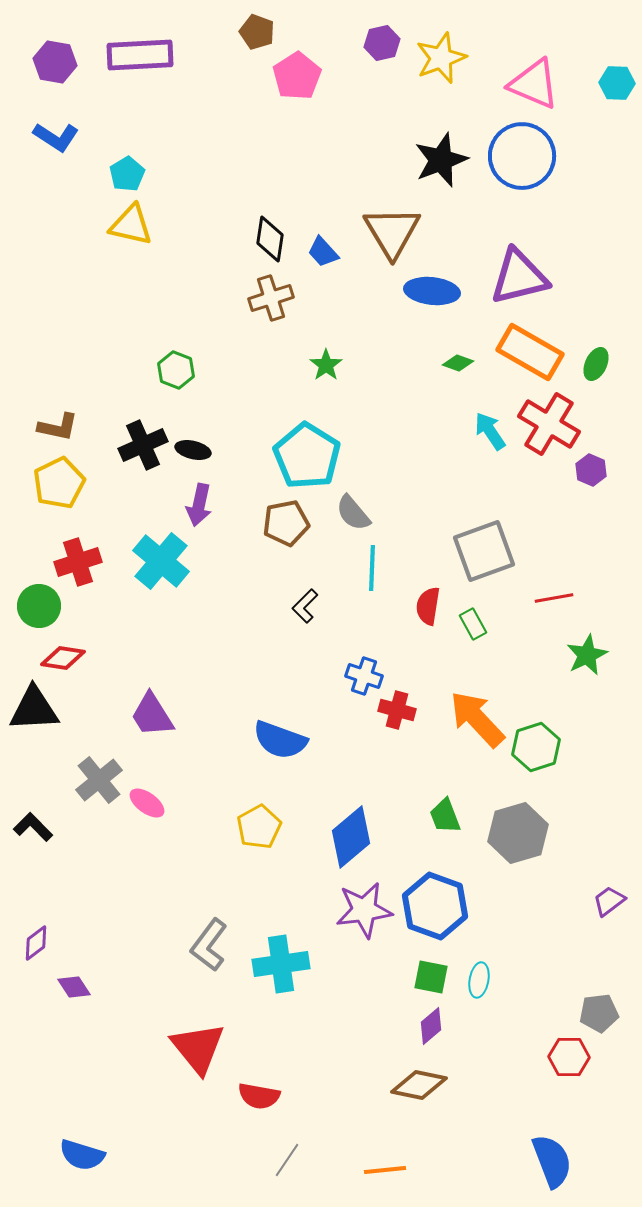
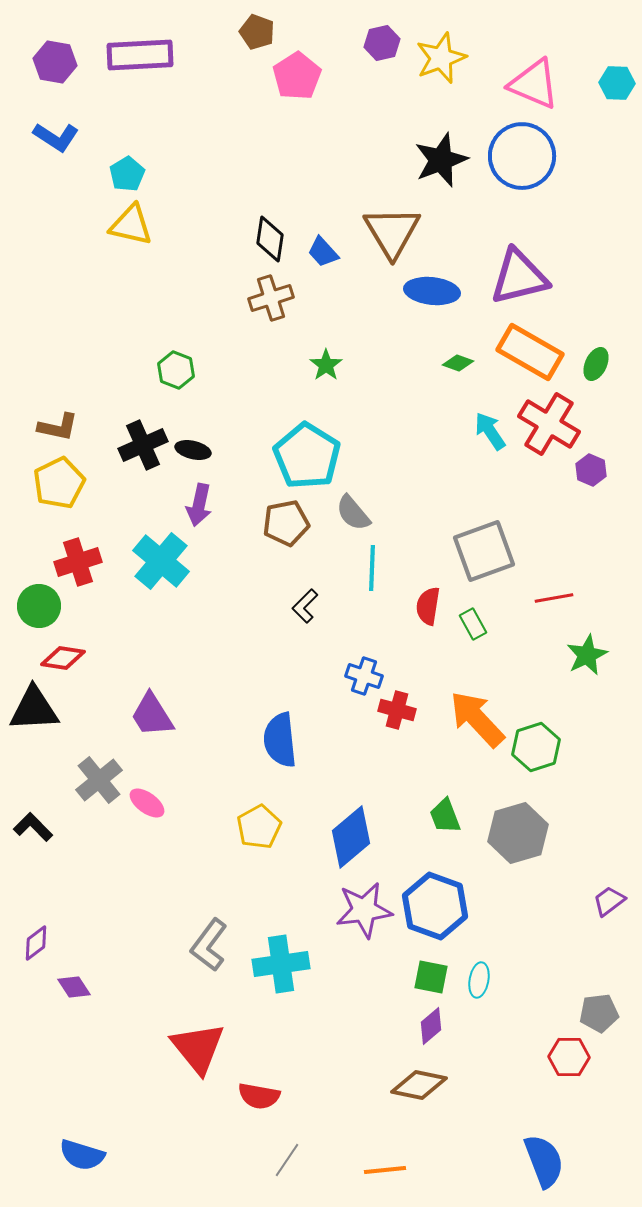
blue semicircle at (280, 740): rotated 64 degrees clockwise
blue semicircle at (552, 1161): moved 8 px left
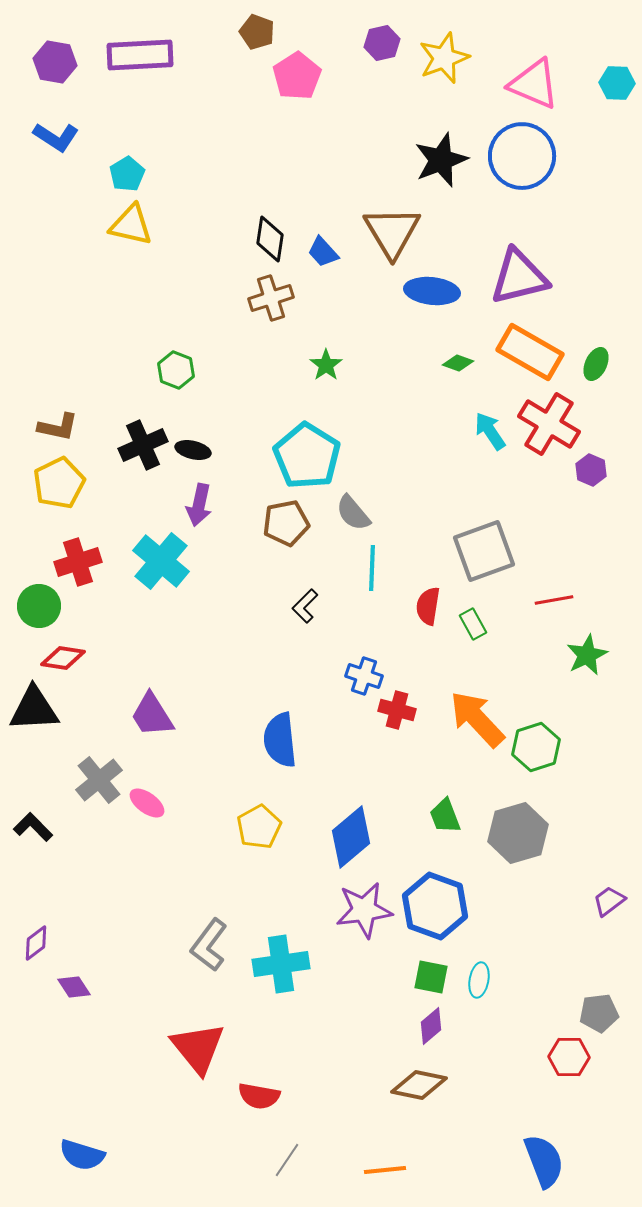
yellow star at (441, 58): moved 3 px right
red line at (554, 598): moved 2 px down
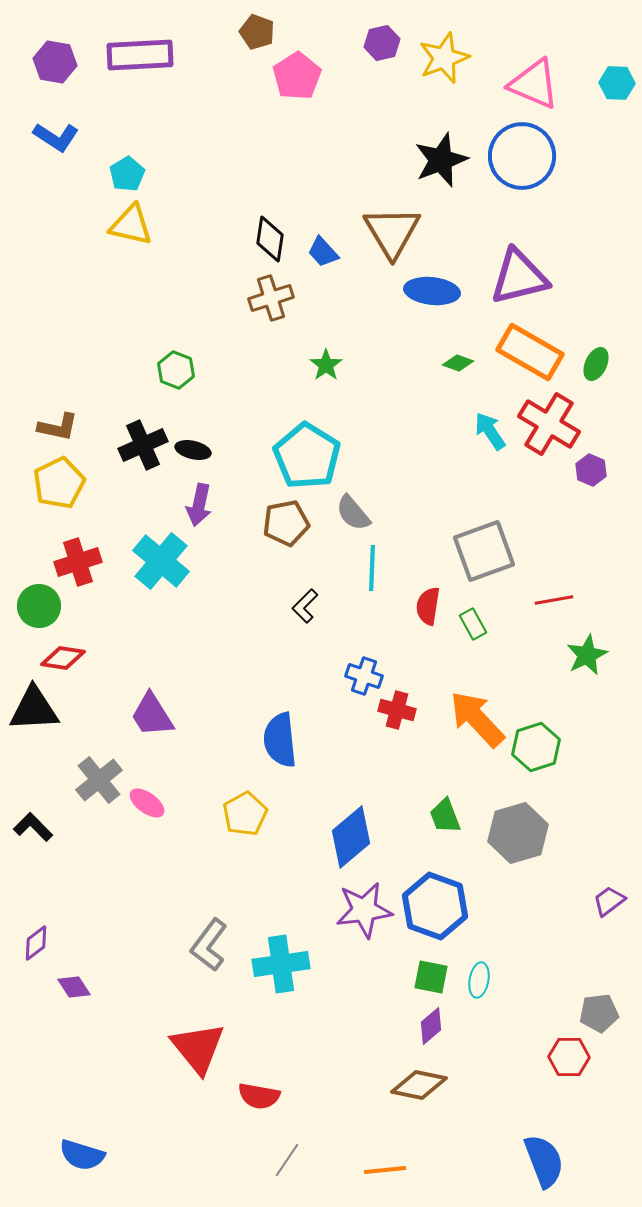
yellow pentagon at (259, 827): moved 14 px left, 13 px up
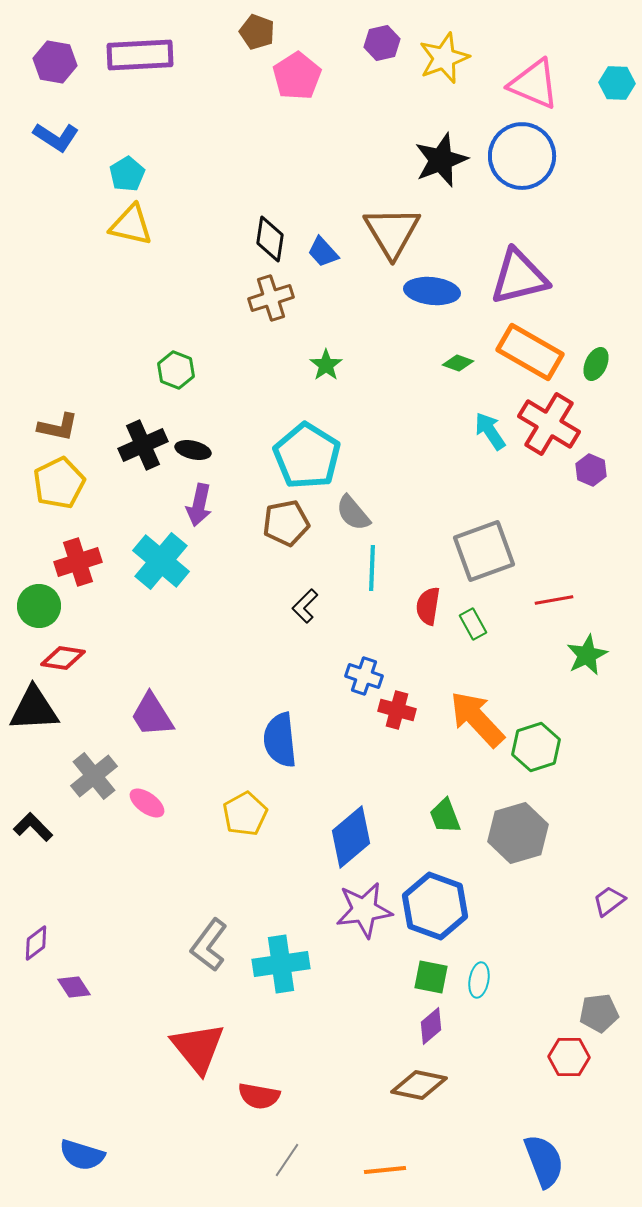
gray cross at (99, 780): moved 5 px left, 4 px up
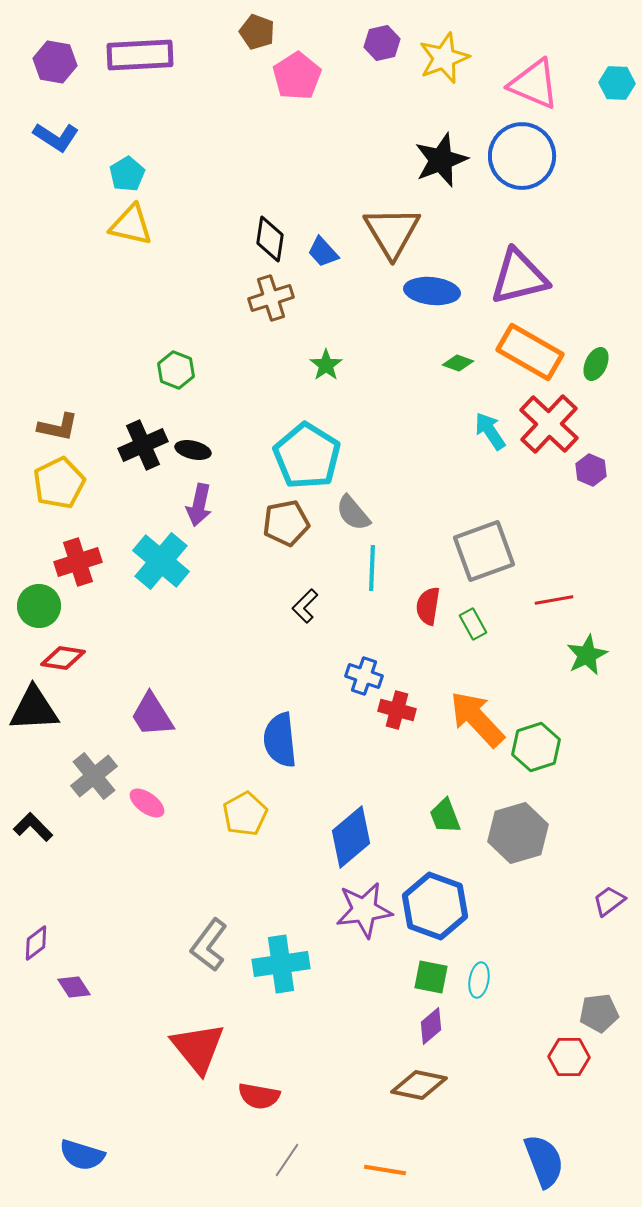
red cross at (549, 424): rotated 12 degrees clockwise
orange line at (385, 1170): rotated 15 degrees clockwise
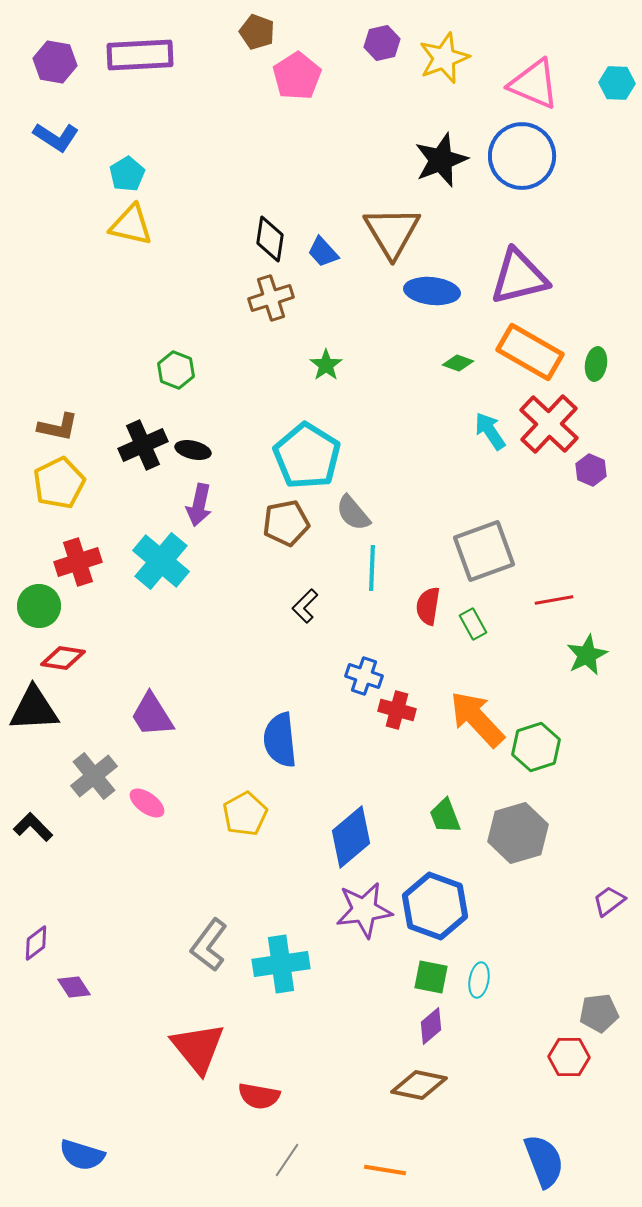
green ellipse at (596, 364): rotated 16 degrees counterclockwise
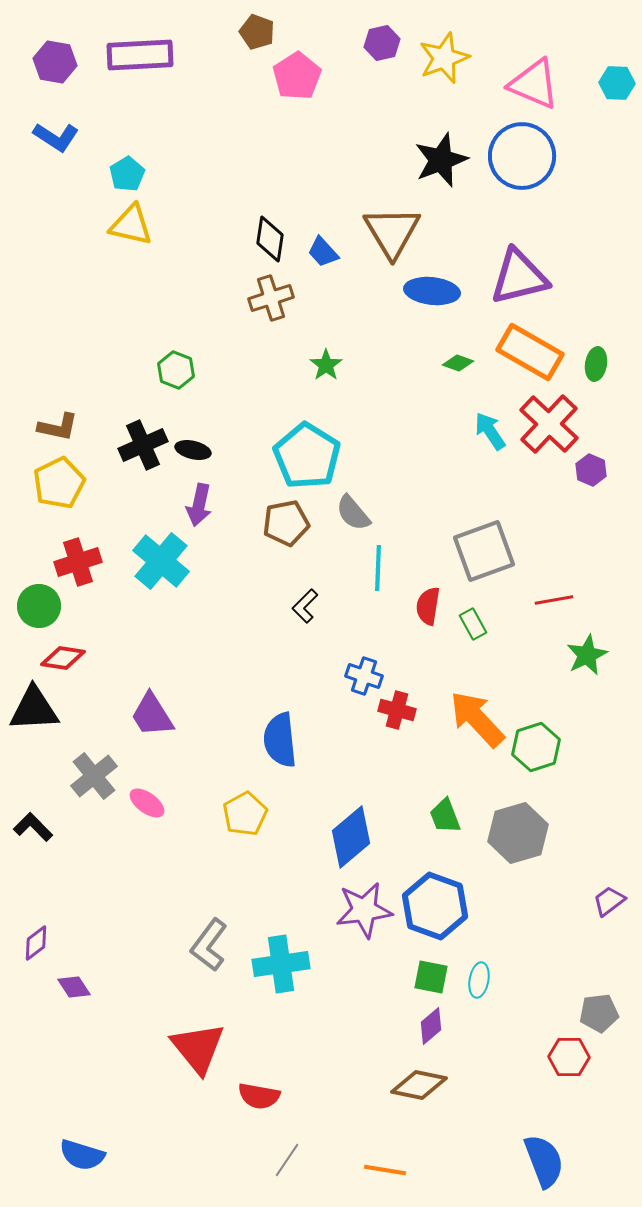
cyan line at (372, 568): moved 6 px right
